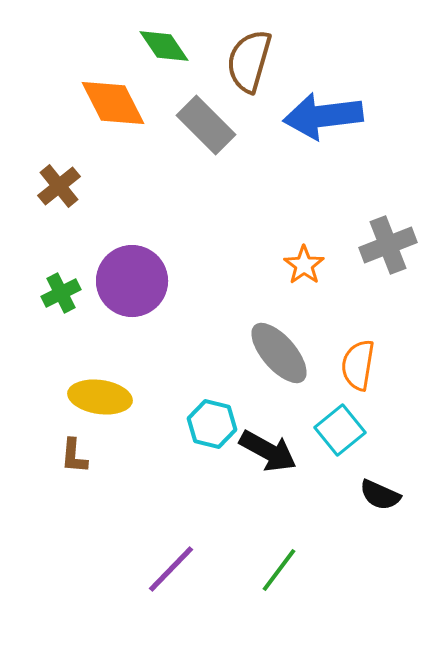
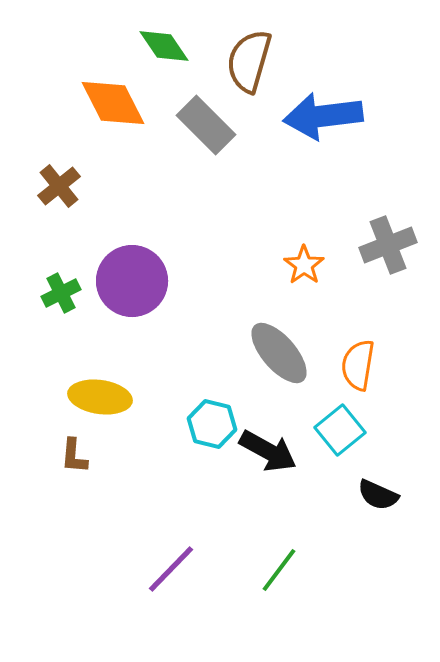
black semicircle: moved 2 px left
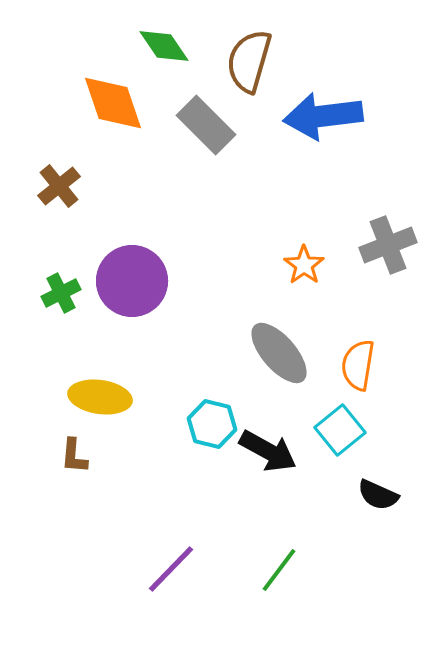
orange diamond: rotated 8 degrees clockwise
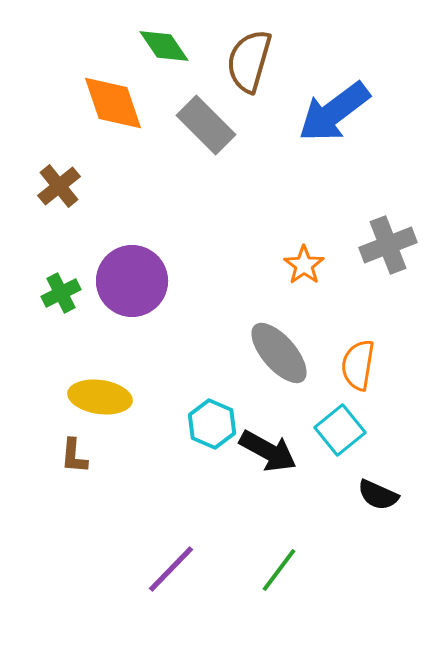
blue arrow: moved 11 px right, 4 px up; rotated 30 degrees counterclockwise
cyan hexagon: rotated 9 degrees clockwise
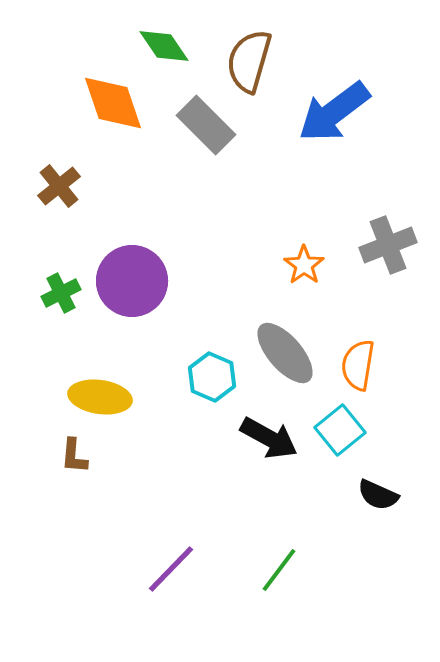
gray ellipse: moved 6 px right
cyan hexagon: moved 47 px up
black arrow: moved 1 px right, 13 px up
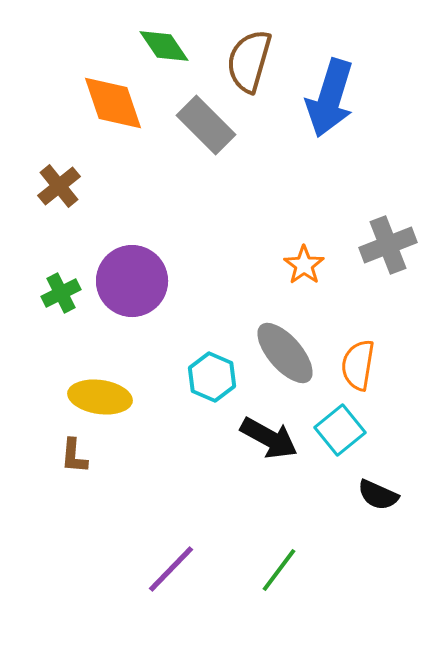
blue arrow: moved 4 px left, 14 px up; rotated 36 degrees counterclockwise
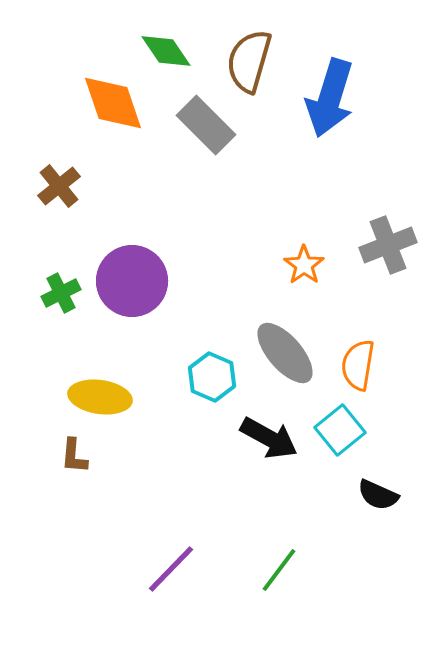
green diamond: moved 2 px right, 5 px down
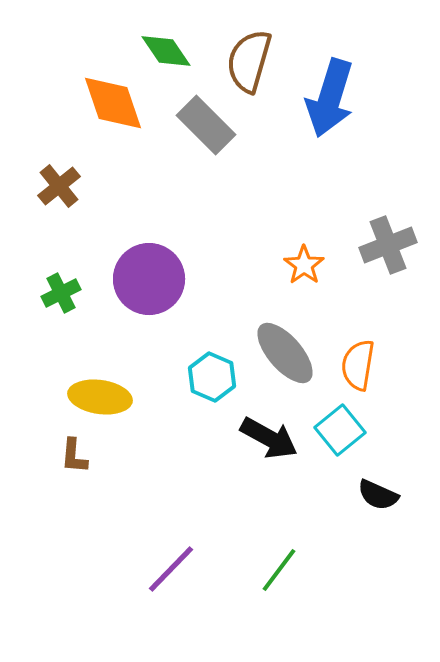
purple circle: moved 17 px right, 2 px up
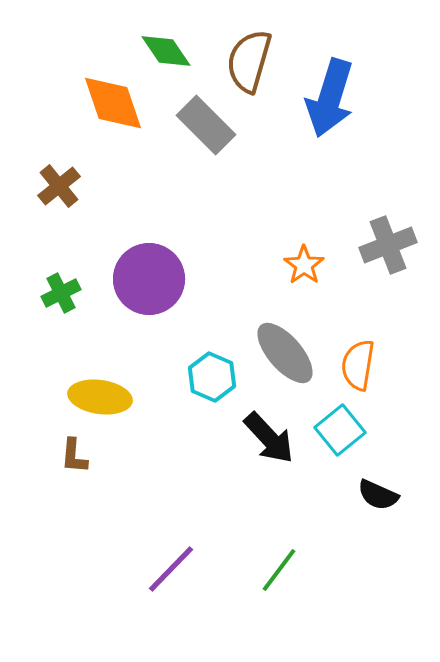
black arrow: rotated 18 degrees clockwise
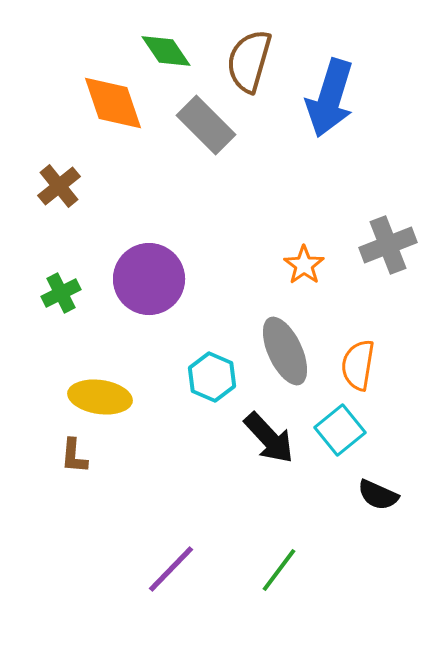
gray ellipse: moved 2 px up; rotated 16 degrees clockwise
